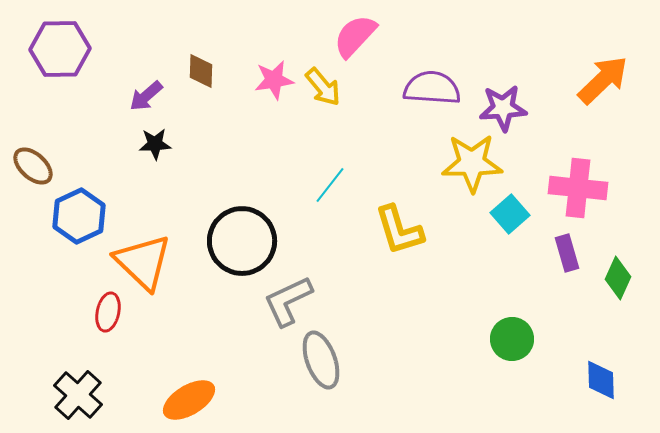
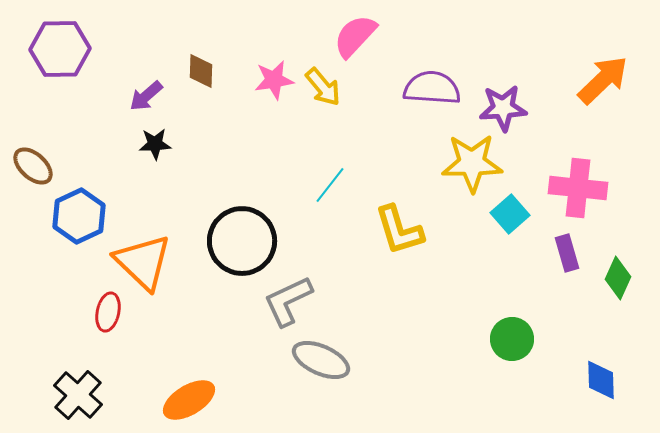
gray ellipse: rotated 46 degrees counterclockwise
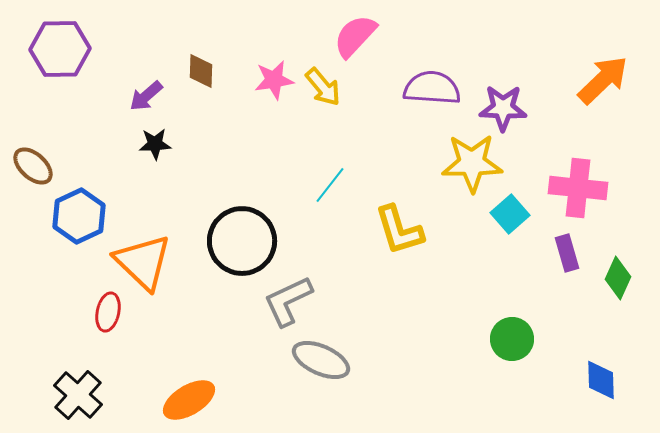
purple star: rotated 6 degrees clockwise
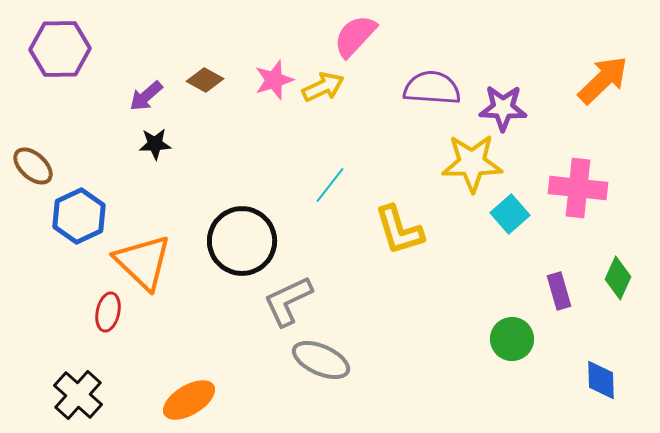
brown diamond: moved 4 px right, 9 px down; rotated 63 degrees counterclockwise
pink star: rotated 9 degrees counterclockwise
yellow arrow: rotated 75 degrees counterclockwise
purple rectangle: moved 8 px left, 38 px down
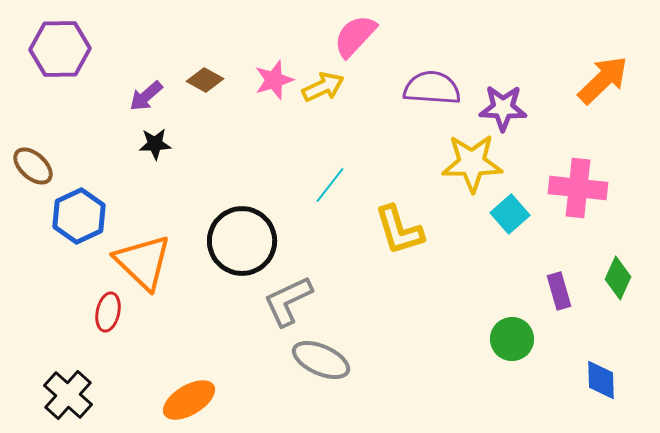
black cross: moved 10 px left
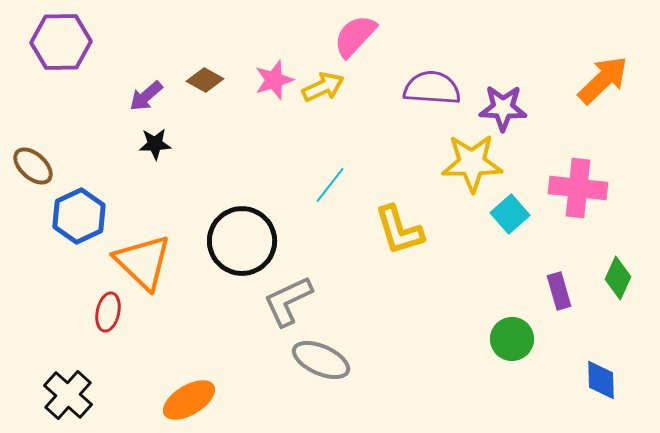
purple hexagon: moved 1 px right, 7 px up
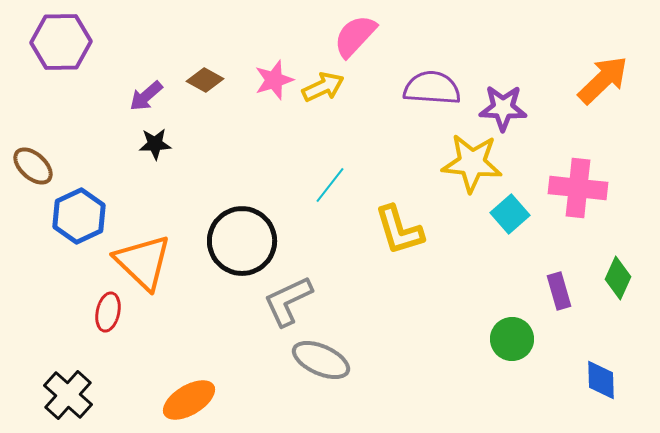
yellow star: rotated 6 degrees clockwise
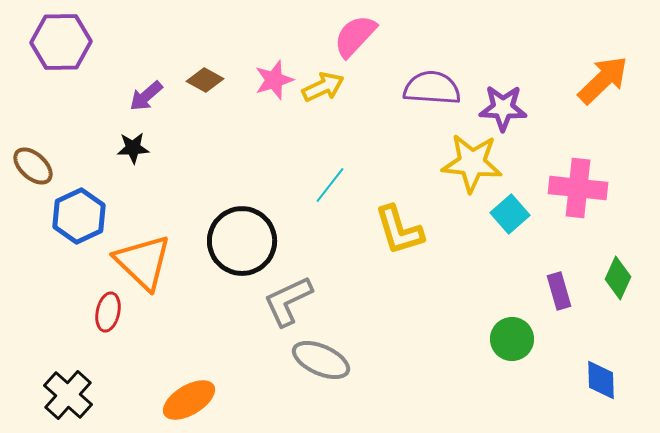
black star: moved 22 px left, 4 px down
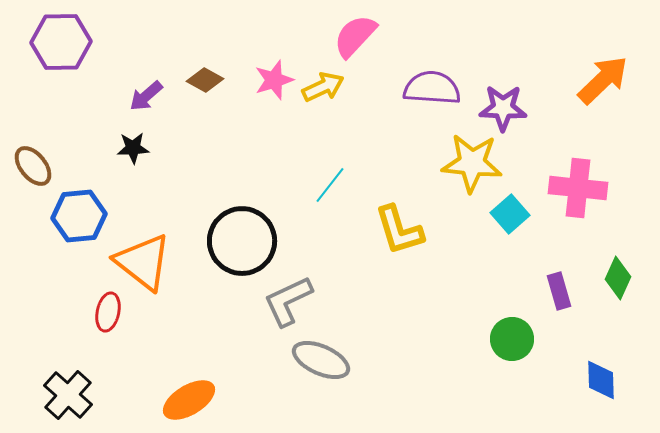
brown ellipse: rotated 9 degrees clockwise
blue hexagon: rotated 20 degrees clockwise
orange triangle: rotated 6 degrees counterclockwise
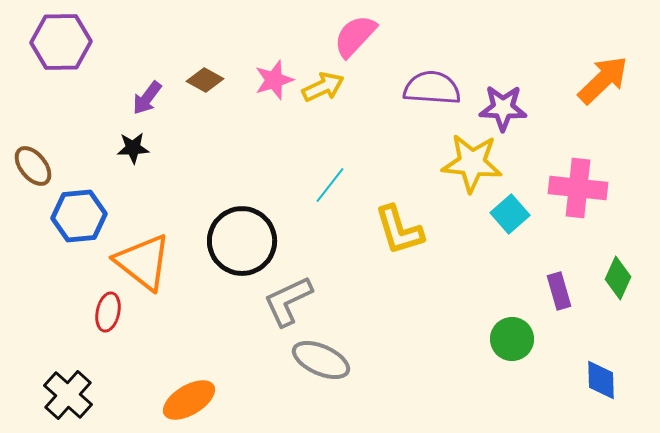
purple arrow: moved 1 px right, 2 px down; rotated 12 degrees counterclockwise
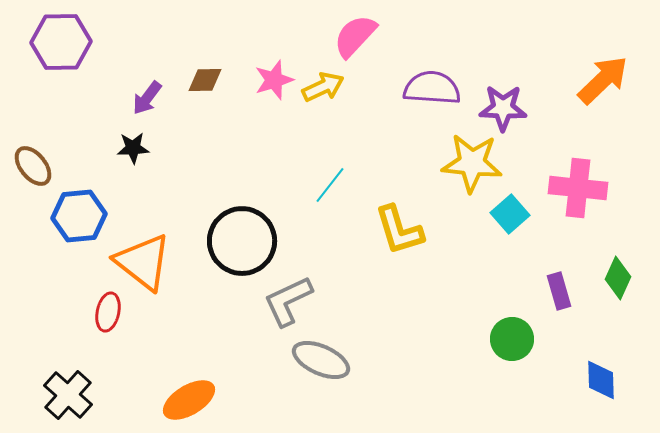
brown diamond: rotated 30 degrees counterclockwise
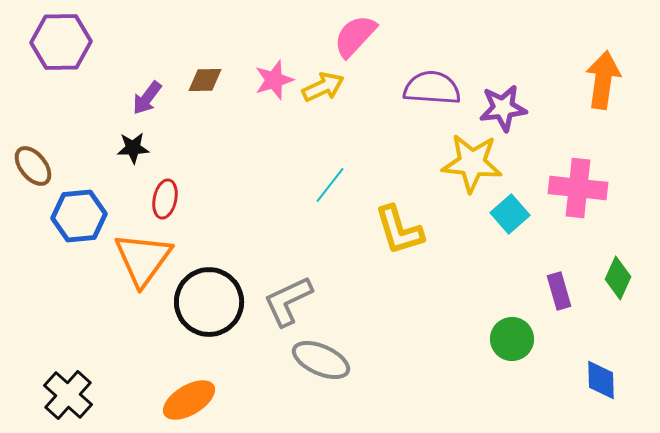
orange arrow: rotated 38 degrees counterclockwise
purple star: rotated 9 degrees counterclockwise
black circle: moved 33 px left, 61 px down
orange triangle: moved 3 px up; rotated 28 degrees clockwise
red ellipse: moved 57 px right, 113 px up
